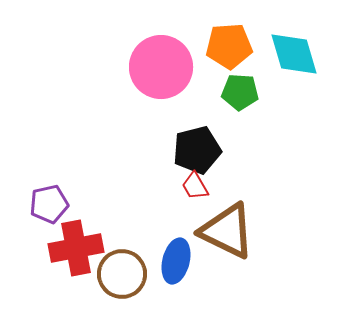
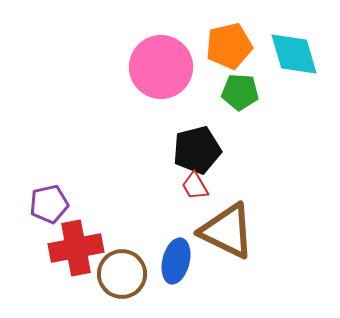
orange pentagon: rotated 9 degrees counterclockwise
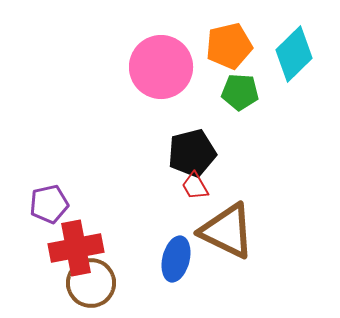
cyan diamond: rotated 62 degrees clockwise
black pentagon: moved 5 px left, 3 px down
blue ellipse: moved 2 px up
brown circle: moved 31 px left, 9 px down
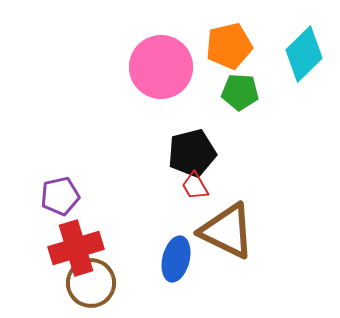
cyan diamond: moved 10 px right
purple pentagon: moved 11 px right, 8 px up
red cross: rotated 6 degrees counterclockwise
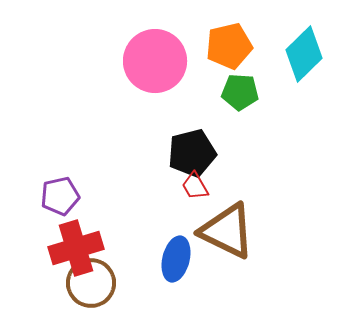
pink circle: moved 6 px left, 6 px up
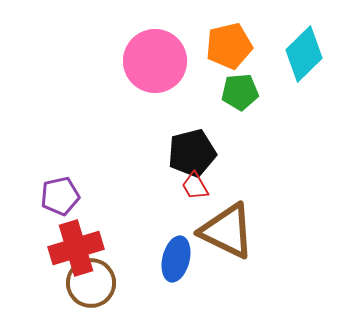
green pentagon: rotated 9 degrees counterclockwise
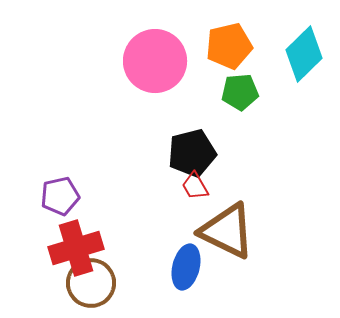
blue ellipse: moved 10 px right, 8 px down
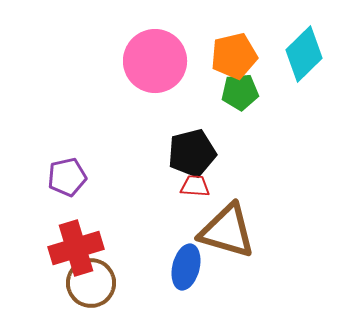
orange pentagon: moved 5 px right, 10 px down
red trapezoid: rotated 124 degrees clockwise
purple pentagon: moved 7 px right, 19 px up
brown triangle: rotated 10 degrees counterclockwise
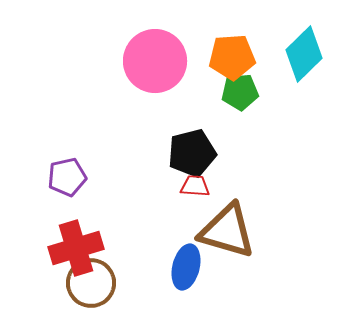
orange pentagon: moved 2 px left, 1 px down; rotated 9 degrees clockwise
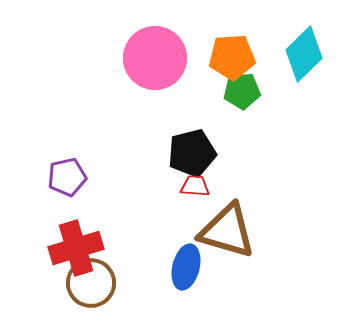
pink circle: moved 3 px up
green pentagon: moved 2 px right, 1 px up
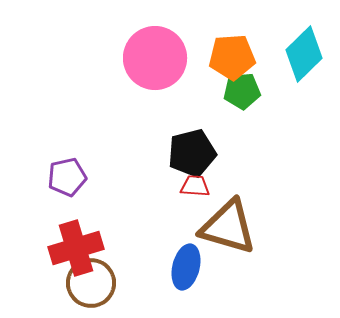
brown triangle: moved 1 px right, 4 px up
